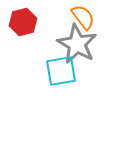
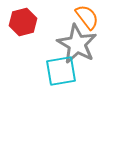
orange semicircle: moved 4 px right
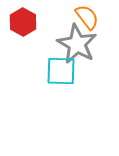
red hexagon: rotated 16 degrees counterclockwise
cyan square: rotated 12 degrees clockwise
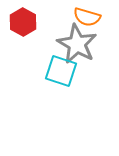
orange semicircle: rotated 144 degrees clockwise
cyan square: rotated 16 degrees clockwise
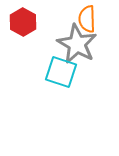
orange semicircle: moved 2 px down; rotated 72 degrees clockwise
cyan square: moved 1 px down
